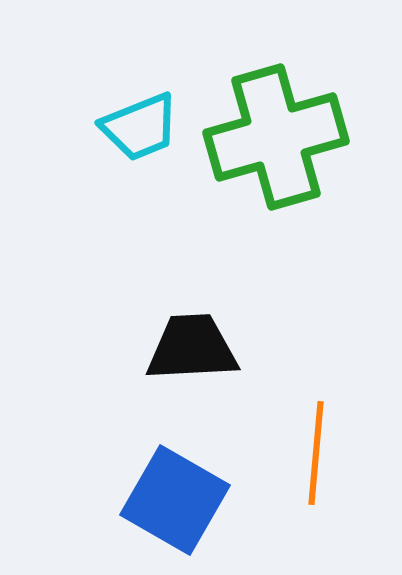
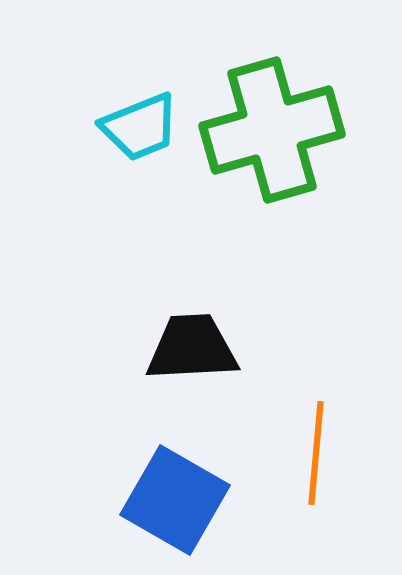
green cross: moved 4 px left, 7 px up
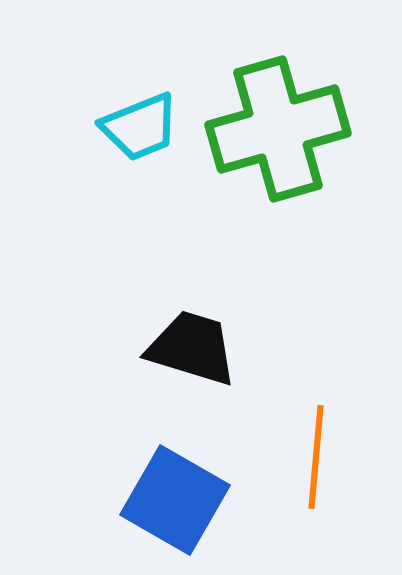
green cross: moved 6 px right, 1 px up
black trapezoid: rotated 20 degrees clockwise
orange line: moved 4 px down
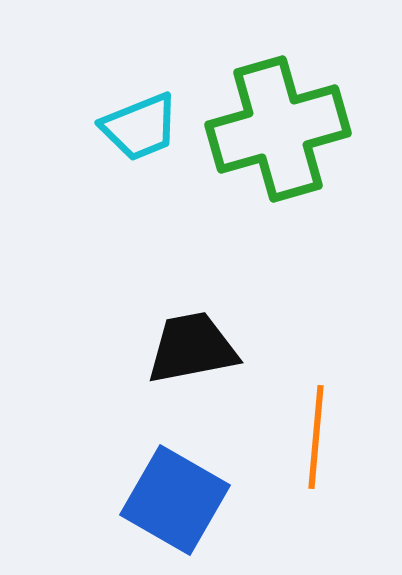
black trapezoid: rotated 28 degrees counterclockwise
orange line: moved 20 px up
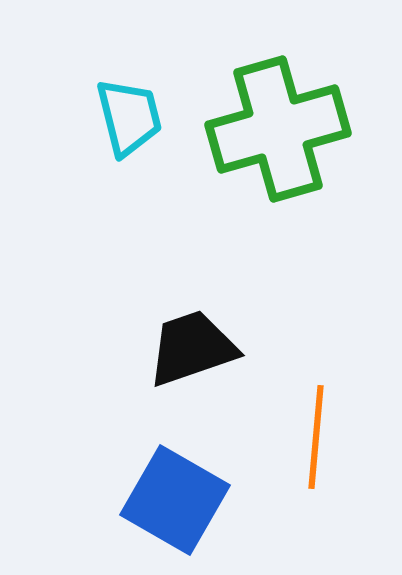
cyan trapezoid: moved 11 px left, 10 px up; rotated 82 degrees counterclockwise
black trapezoid: rotated 8 degrees counterclockwise
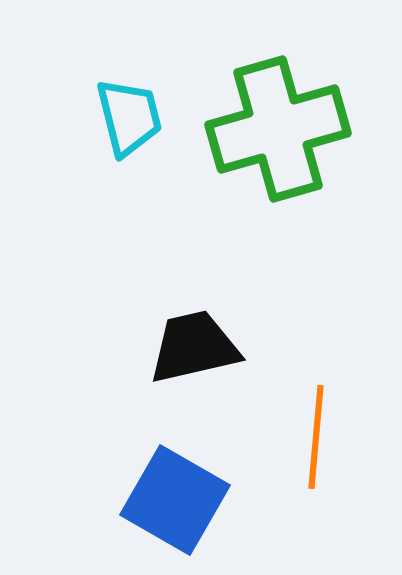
black trapezoid: moved 2 px right, 1 px up; rotated 6 degrees clockwise
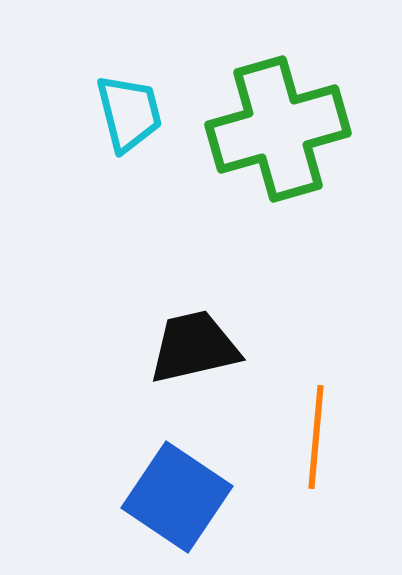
cyan trapezoid: moved 4 px up
blue square: moved 2 px right, 3 px up; rotated 4 degrees clockwise
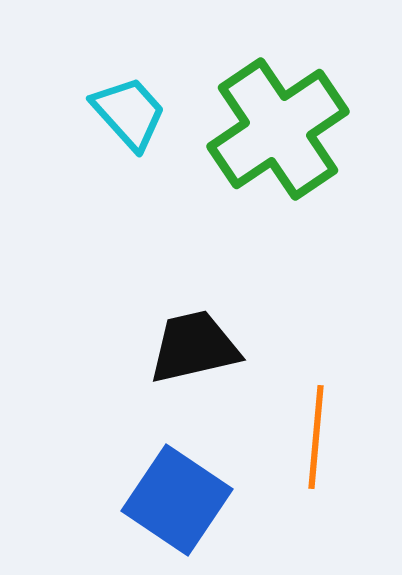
cyan trapezoid: rotated 28 degrees counterclockwise
green cross: rotated 18 degrees counterclockwise
blue square: moved 3 px down
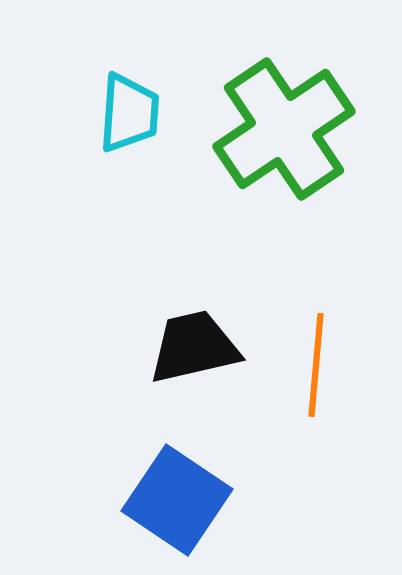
cyan trapezoid: rotated 46 degrees clockwise
green cross: moved 6 px right
orange line: moved 72 px up
